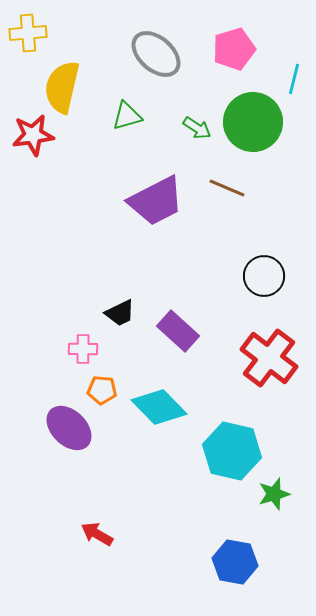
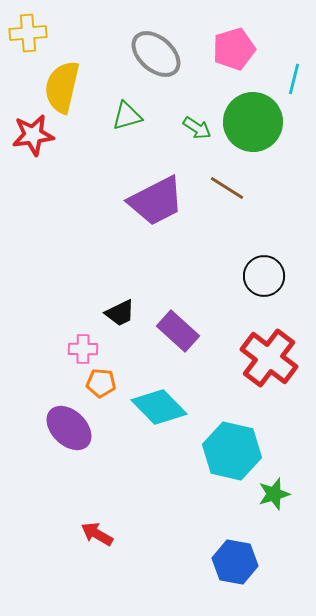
brown line: rotated 9 degrees clockwise
orange pentagon: moved 1 px left, 7 px up
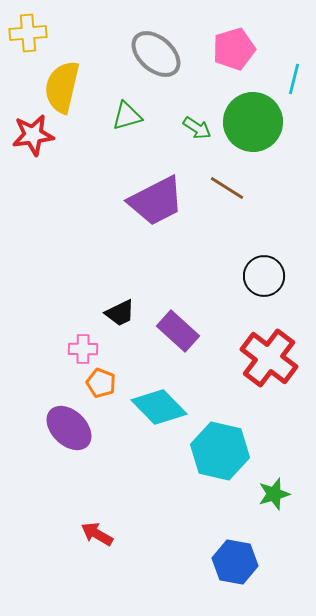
orange pentagon: rotated 16 degrees clockwise
cyan hexagon: moved 12 px left
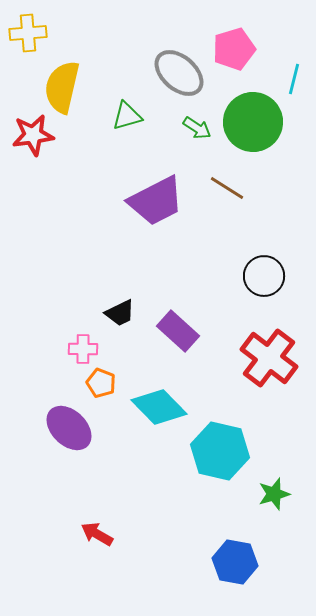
gray ellipse: moved 23 px right, 19 px down
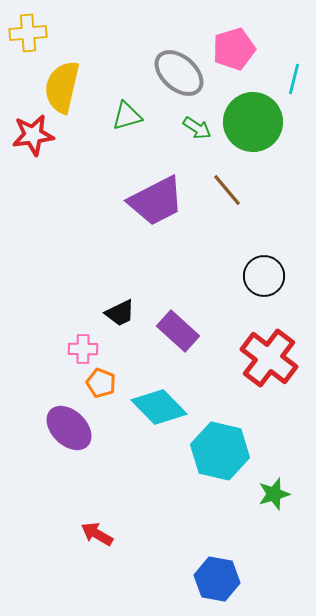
brown line: moved 2 px down; rotated 18 degrees clockwise
blue hexagon: moved 18 px left, 17 px down
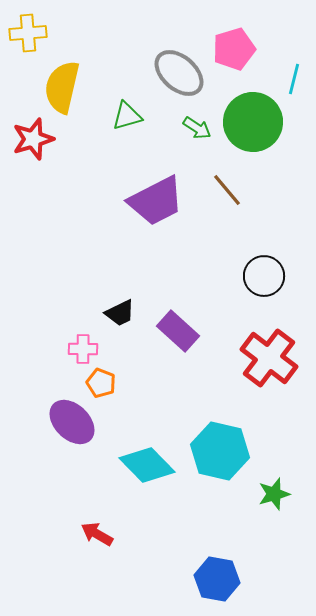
red star: moved 4 px down; rotated 9 degrees counterclockwise
cyan diamond: moved 12 px left, 58 px down
purple ellipse: moved 3 px right, 6 px up
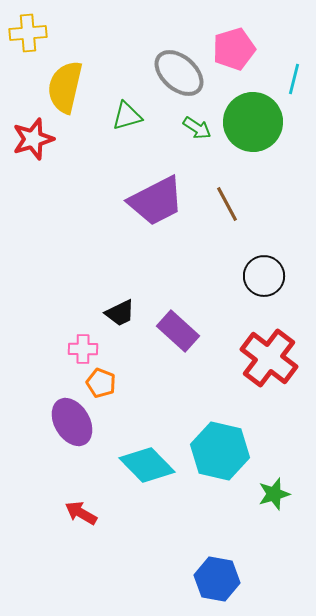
yellow semicircle: moved 3 px right
brown line: moved 14 px down; rotated 12 degrees clockwise
purple ellipse: rotated 15 degrees clockwise
red arrow: moved 16 px left, 21 px up
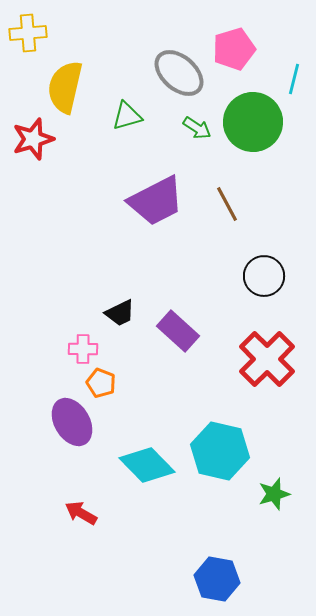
red cross: moved 2 px left, 1 px down; rotated 8 degrees clockwise
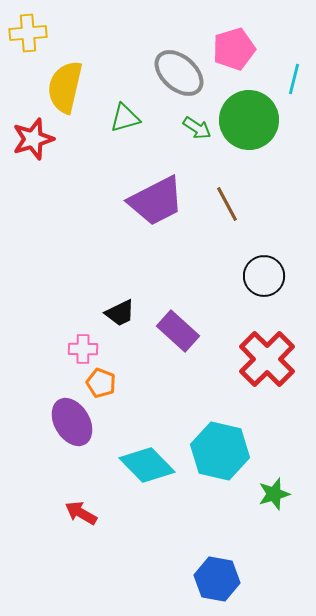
green triangle: moved 2 px left, 2 px down
green circle: moved 4 px left, 2 px up
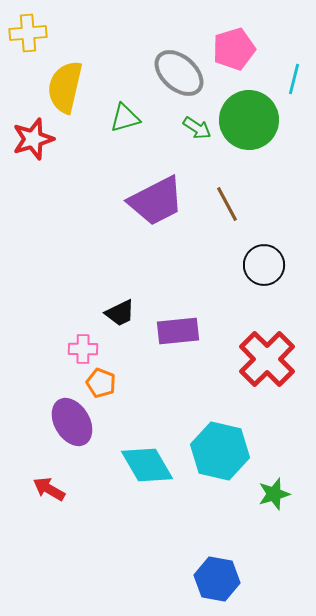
black circle: moved 11 px up
purple rectangle: rotated 48 degrees counterclockwise
cyan diamond: rotated 14 degrees clockwise
red arrow: moved 32 px left, 24 px up
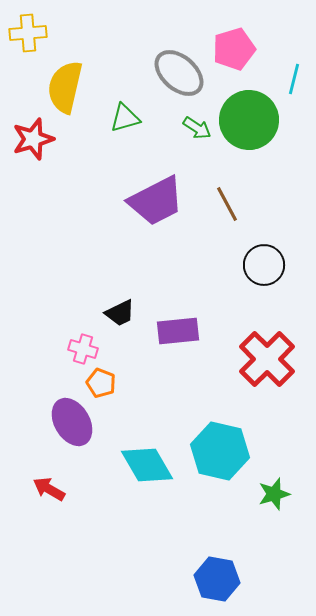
pink cross: rotated 16 degrees clockwise
